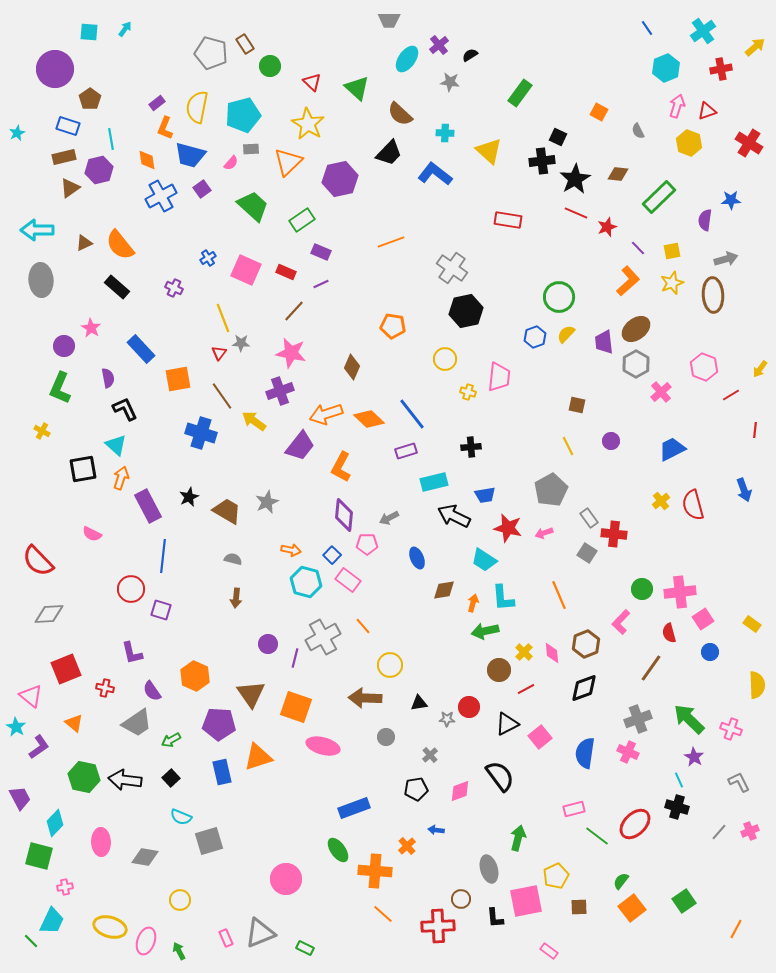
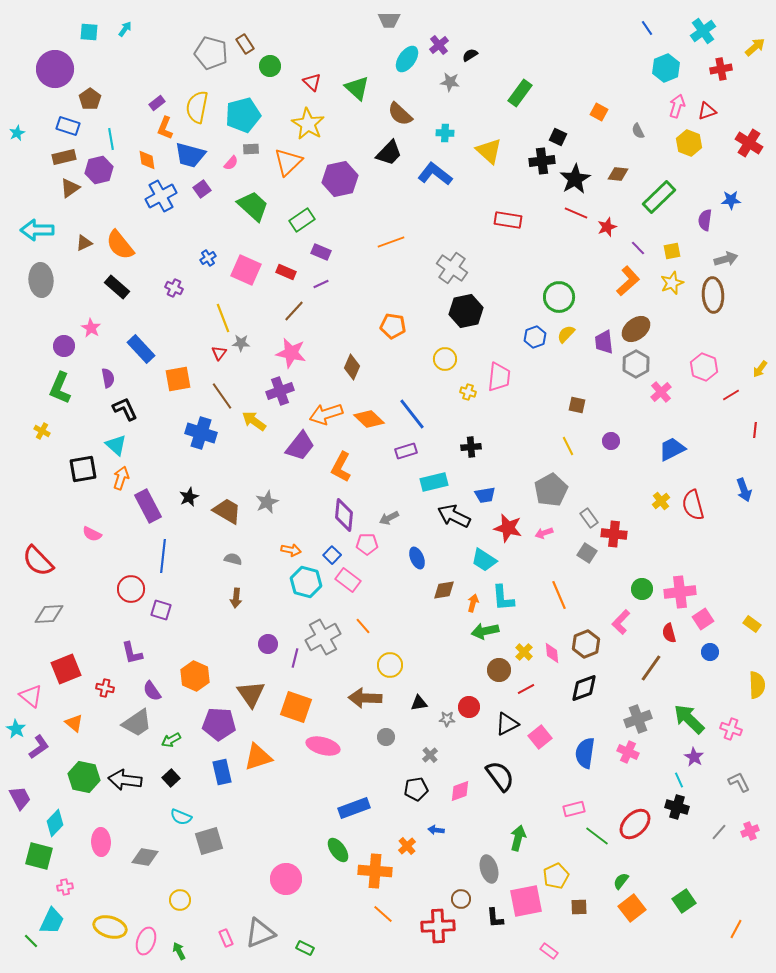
cyan star at (16, 727): moved 2 px down
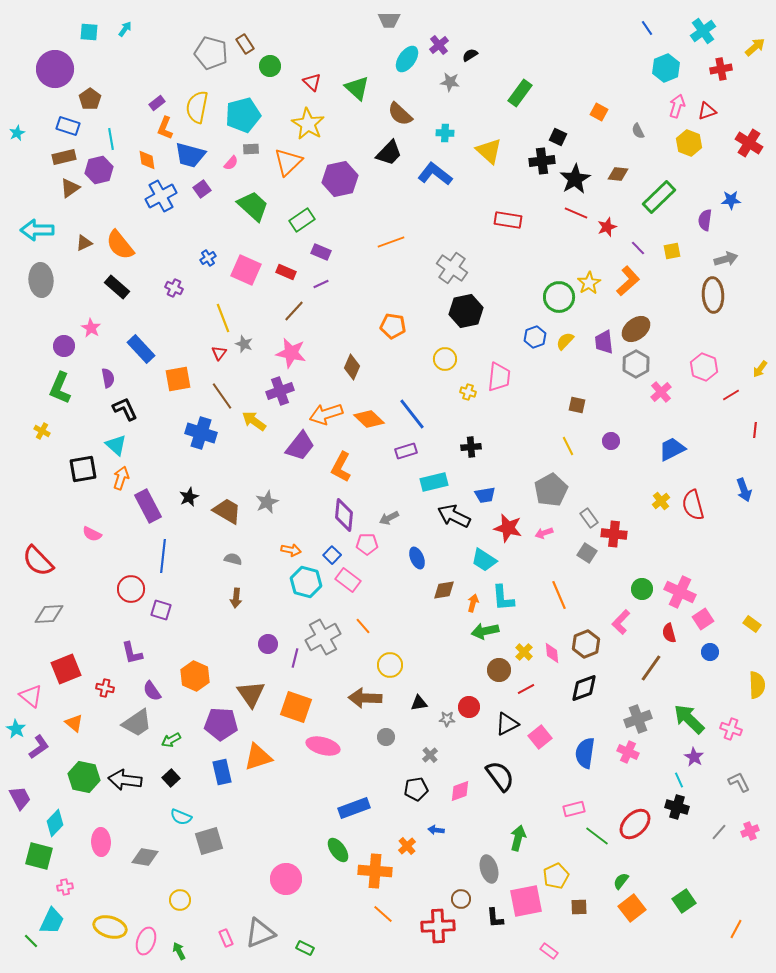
yellow star at (672, 283): moved 83 px left; rotated 10 degrees counterclockwise
yellow semicircle at (566, 334): moved 1 px left, 7 px down
gray star at (241, 343): moved 3 px right, 1 px down; rotated 18 degrees clockwise
pink cross at (680, 592): rotated 32 degrees clockwise
purple pentagon at (219, 724): moved 2 px right
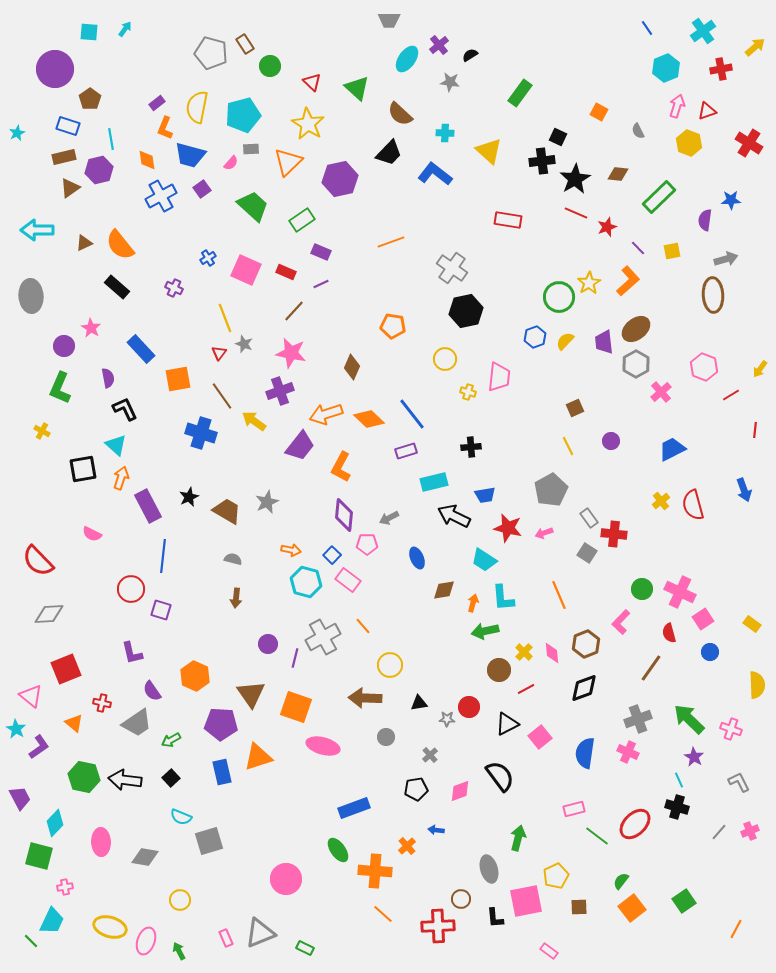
gray ellipse at (41, 280): moved 10 px left, 16 px down
yellow line at (223, 318): moved 2 px right
brown square at (577, 405): moved 2 px left, 3 px down; rotated 36 degrees counterclockwise
red cross at (105, 688): moved 3 px left, 15 px down
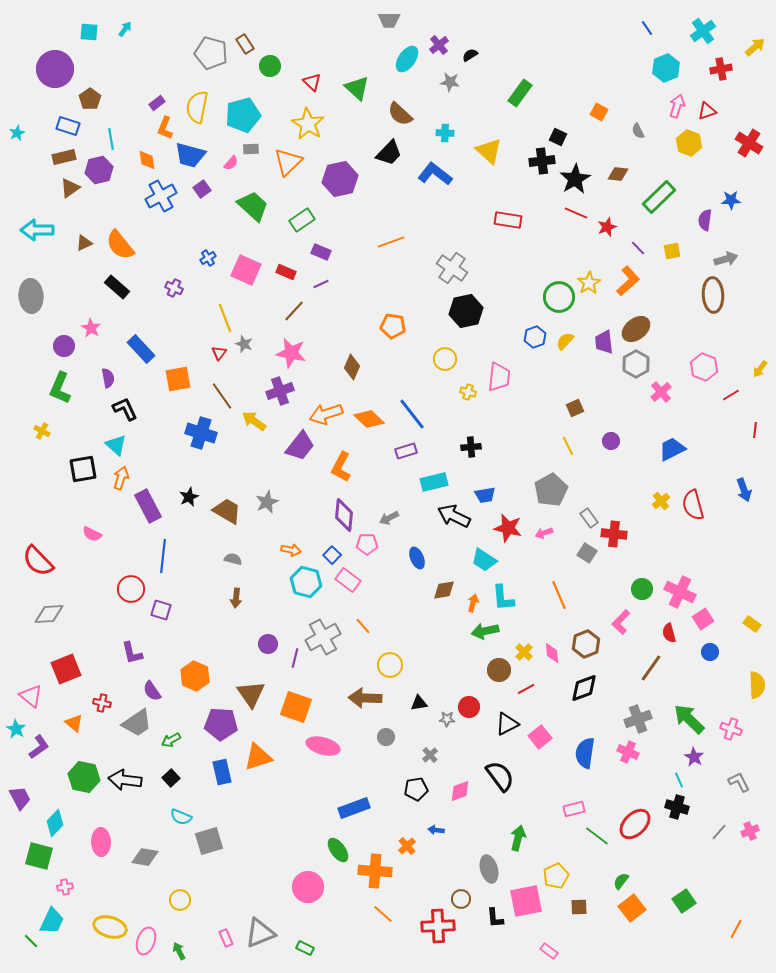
pink circle at (286, 879): moved 22 px right, 8 px down
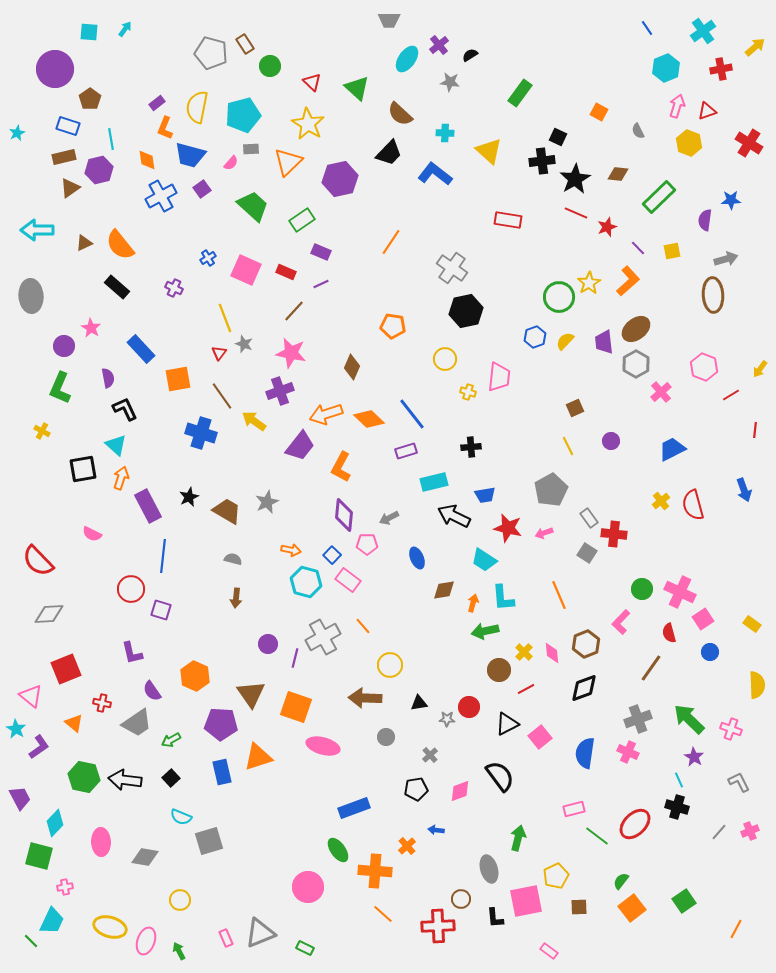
orange line at (391, 242): rotated 36 degrees counterclockwise
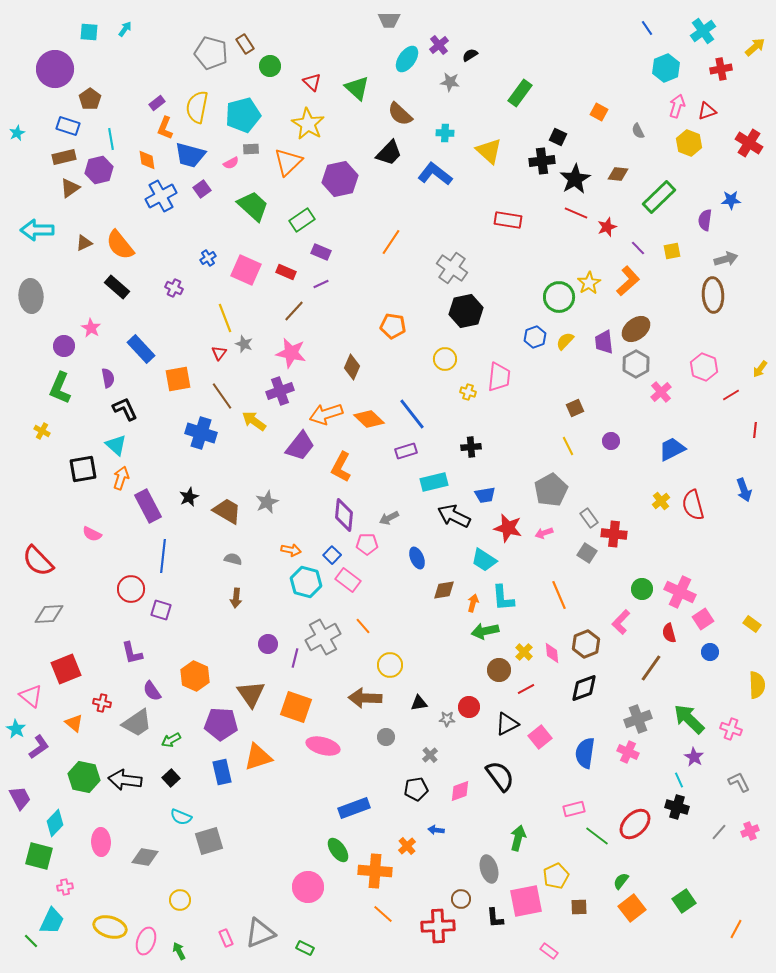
pink semicircle at (231, 163): rotated 21 degrees clockwise
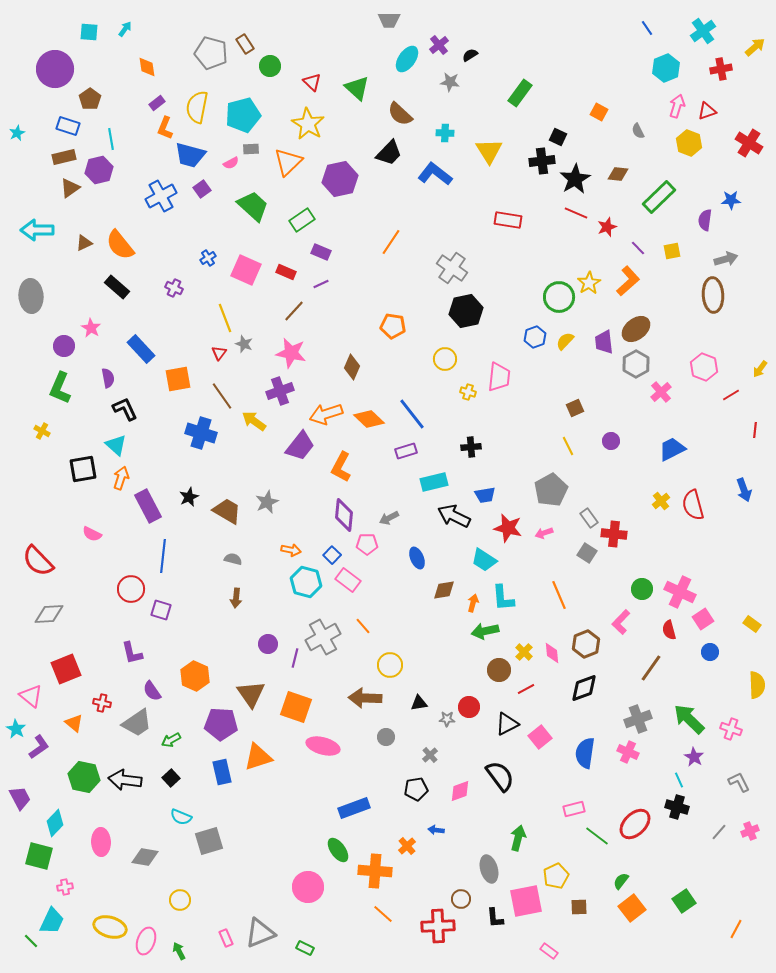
yellow triangle at (489, 151): rotated 16 degrees clockwise
orange diamond at (147, 160): moved 93 px up
red semicircle at (669, 633): moved 3 px up
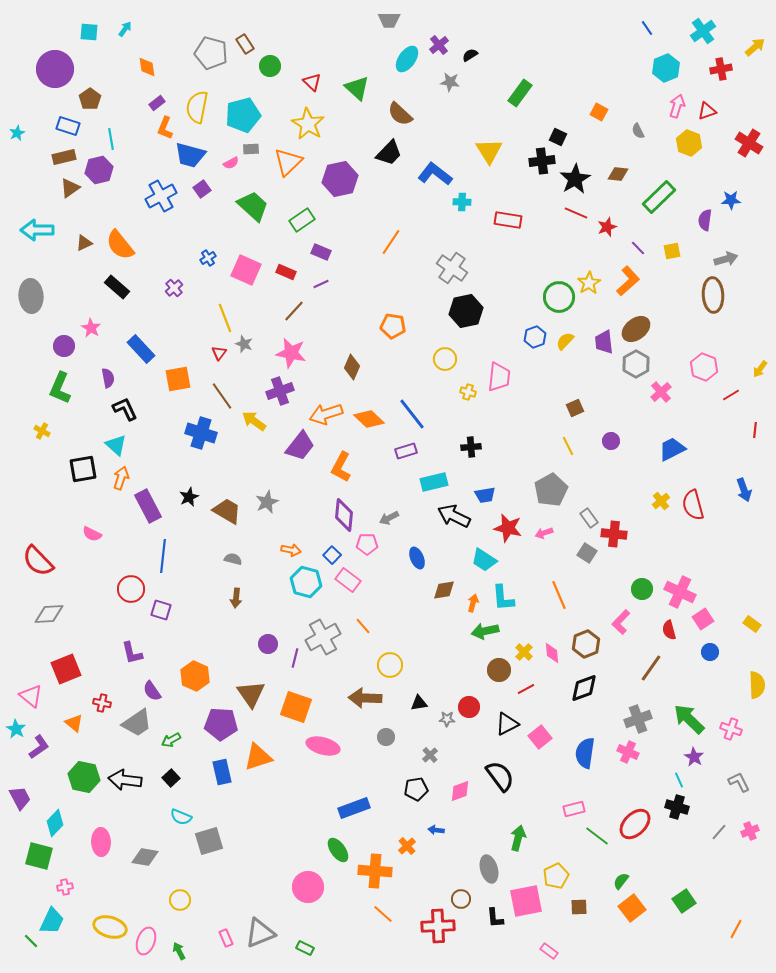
cyan cross at (445, 133): moved 17 px right, 69 px down
purple cross at (174, 288): rotated 24 degrees clockwise
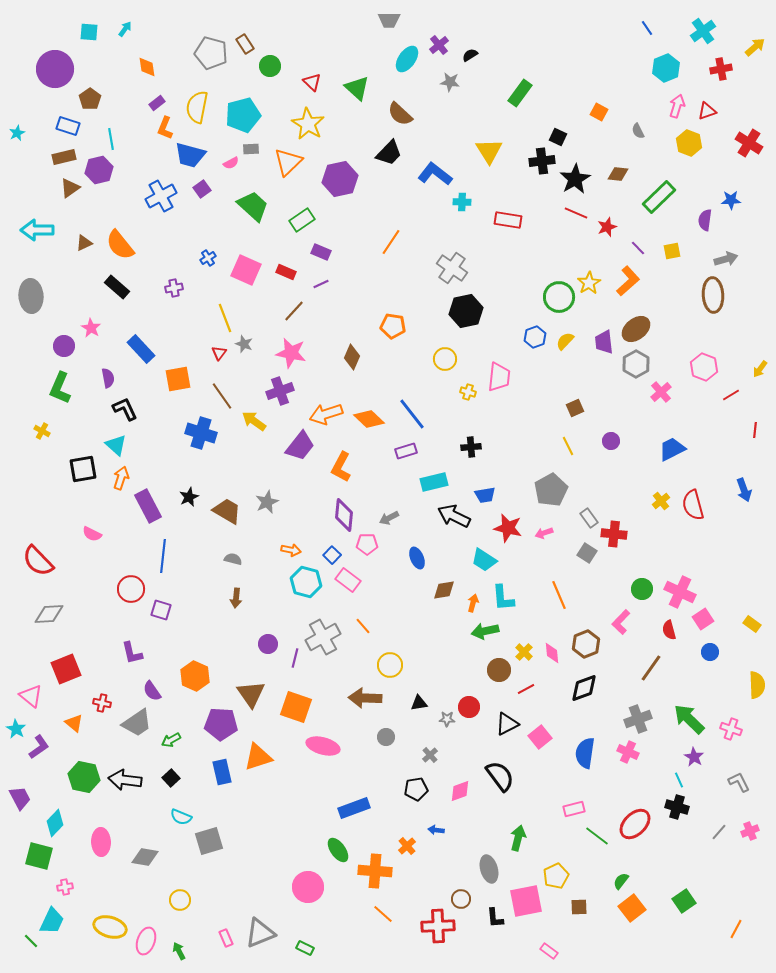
purple cross at (174, 288): rotated 30 degrees clockwise
brown diamond at (352, 367): moved 10 px up
